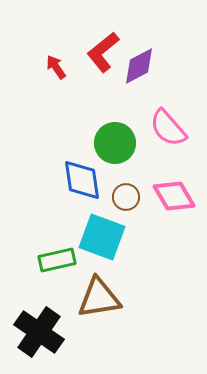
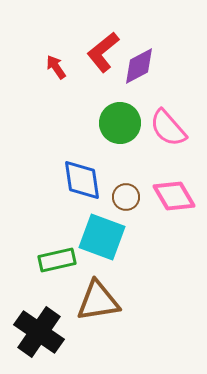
green circle: moved 5 px right, 20 px up
brown triangle: moved 1 px left, 3 px down
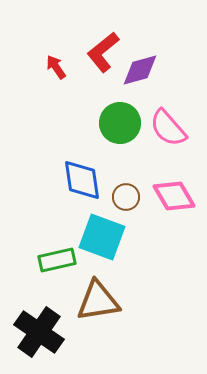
purple diamond: moved 1 px right, 4 px down; rotated 12 degrees clockwise
